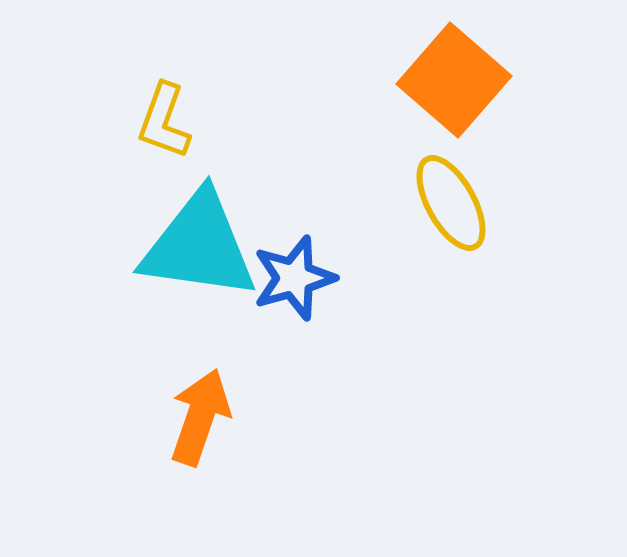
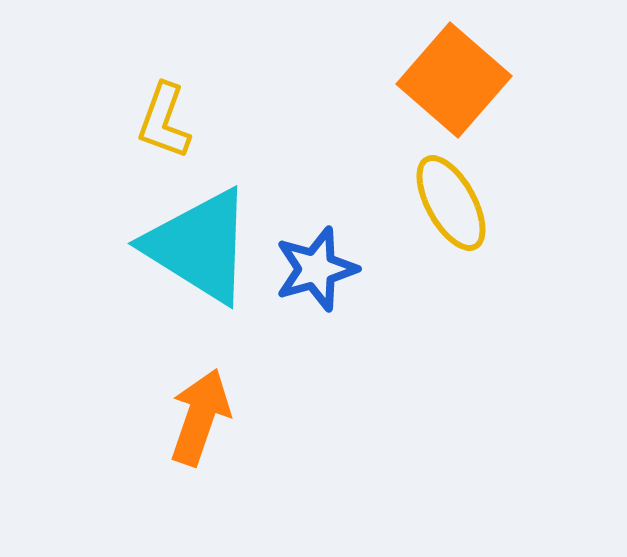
cyan triangle: rotated 24 degrees clockwise
blue star: moved 22 px right, 9 px up
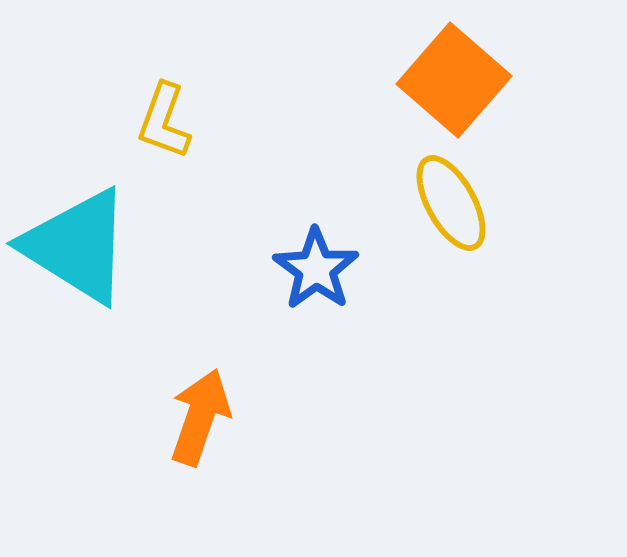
cyan triangle: moved 122 px left
blue star: rotated 20 degrees counterclockwise
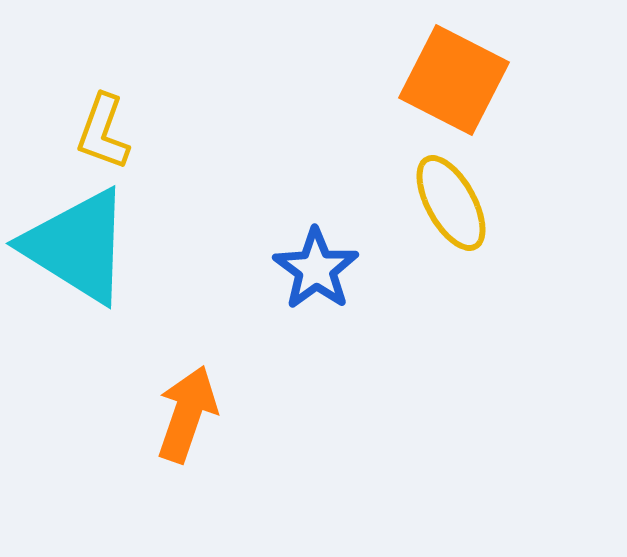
orange square: rotated 14 degrees counterclockwise
yellow L-shape: moved 61 px left, 11 px down
orange arrow: moved 13 px left, 3 px up
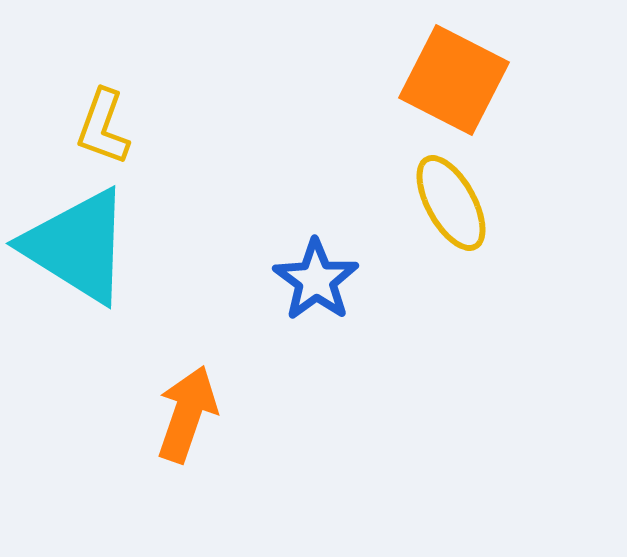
yellow L-shape: moved 5 px up
blue star: moved 11 px down
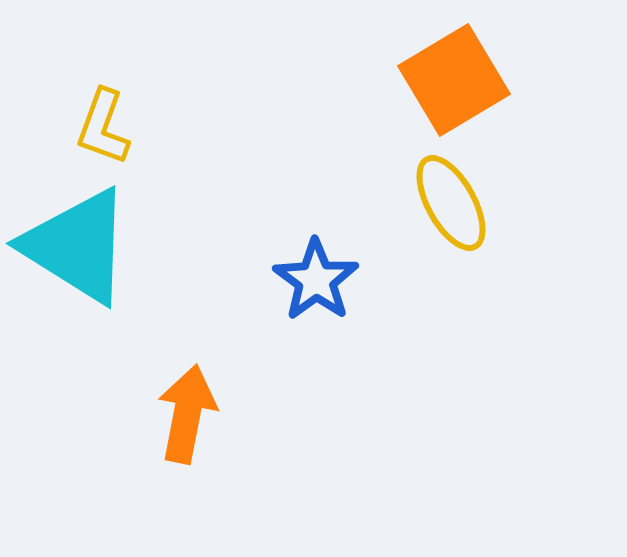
orange square: rotated 32 degrees clockwise
orange arrow: rotated 8 degrees counterclockwise
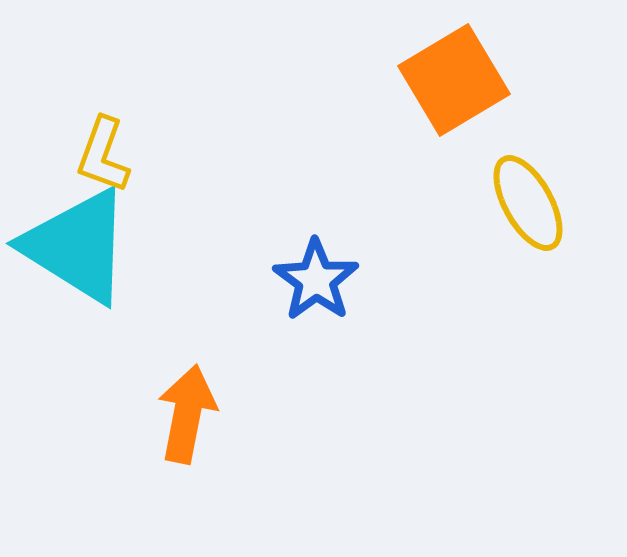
yellow L-shape: moved 28 px down
yellow ellipse: moved 77 px right
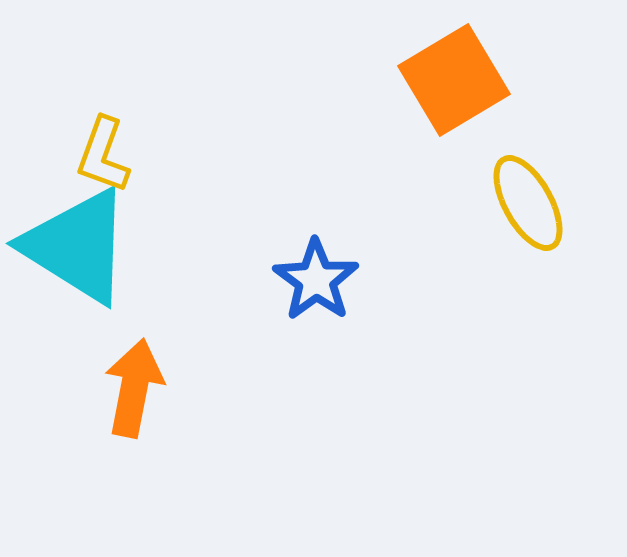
orange arrow: moved 53 px left, 26 px up
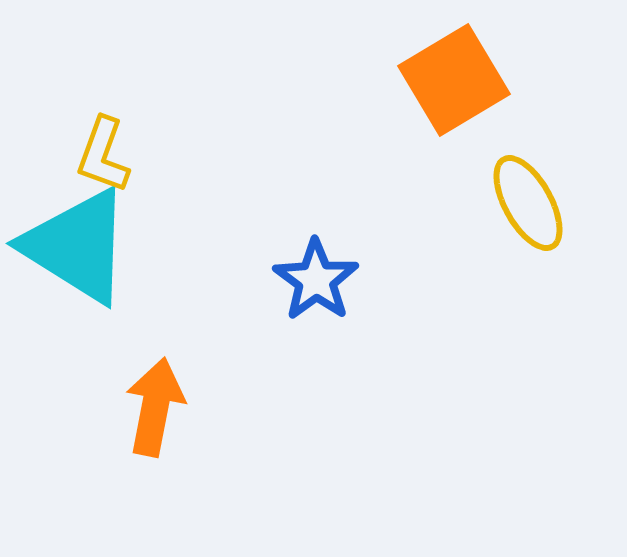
orange arrow: moved 21 px right, 19 px down
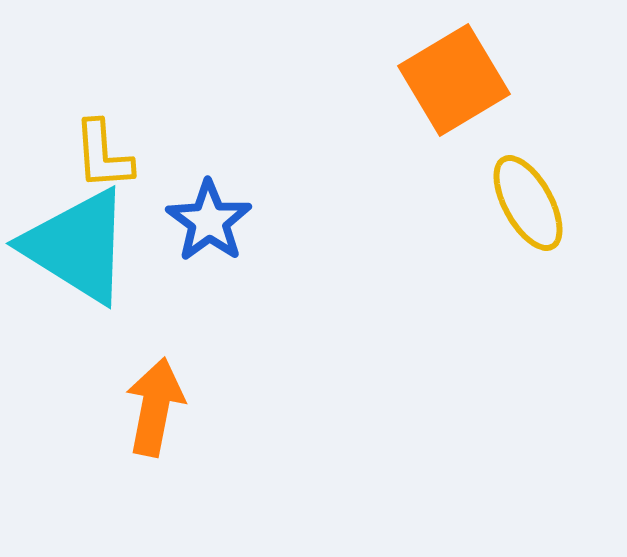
yellow L-shape: rotated 24 degrees counterclockwise
blue star: moved 107 px left, 59 px up
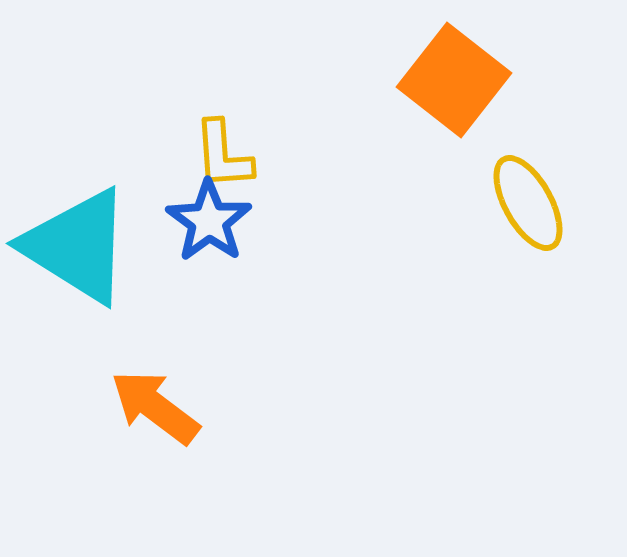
orange square: rotated 21 degrees counterclockwise
yellow L-shape: moved 120 px right
orange arrow: rotated 64 degrees counterclockwise
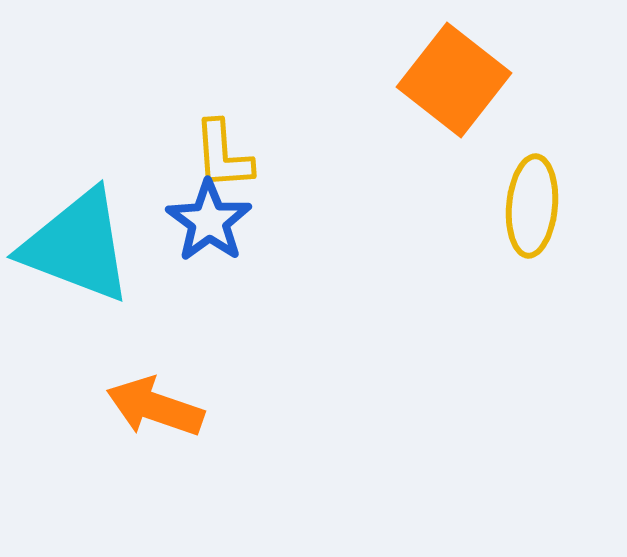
yellow ellipse: moved 4 px right, 3 px down; rotated 34 degrees clockwise
cyan triangle: rotated 11 degrees counterclockwise
orange arrow: rotated 18 degrees counterclockwise
